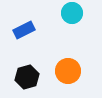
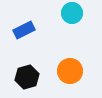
orange circle: moved 2 px right
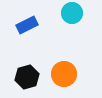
blue rectangle: moved 3 px right, 5 px up
orange circle: moved 6 px left, 3 px down
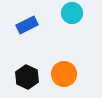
black hexagon: rotated 20 degrees counterclockwise
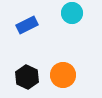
orange circle: moved 1 px left, 1 px down
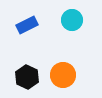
cyan circle: moved 7 px down
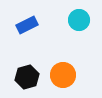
cyan circle: moved 7 px right
black hexagon: rotated 20 degrees clockwise
